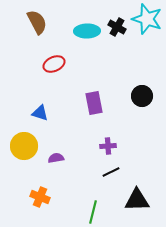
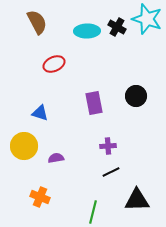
black circle: moved 6 px left
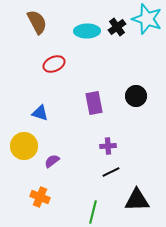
black cross: rotated 24 degrees clockwise
purple semicircle: moved 4 px left, 3 px down; rotated 28 degrees counterclockwise
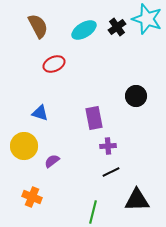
brown semicircle: moved 1 px right, 4 px down
cyan ellipse: moved 3 px left, 1 px up; rotated 30 degrees counterclockwise
purple rectangle: moved 15 px down
orange cross: moved 8 px left
